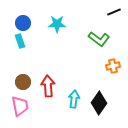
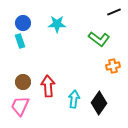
pink trapezoid: rotated 145 degrees counterclockwise
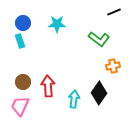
black diamond: moved 10 px up
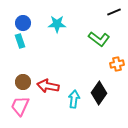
orange cross: moved 4 px right, 2 px up
red arrow: rotated 75 degrees counterclockwise
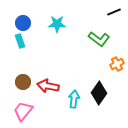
orange cross: rotated 16 degrees counterclockwise
pink trapezoid: moved 3 px right, 5 px down; rotated 15 degrees clockwise
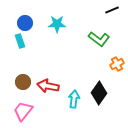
black line: moved 2 px left, 2 px up
blue circle: moved 2 px right
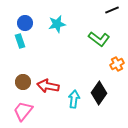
cyan star: rotated 12 degrees counterclockwise
